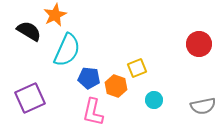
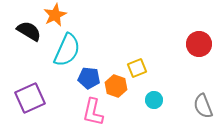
gray semicircle: rotated 80 degrees clockwise
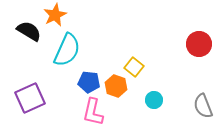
yellow square: moved 3 px left, 1 px up; rotated 30 degrees counterclockwise
blue pentagon: moved 4 px down
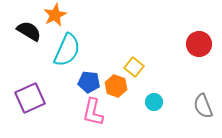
cyan circle: moved 2 px down
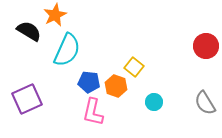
red circle: moved 7 px right, 2 px down
purple square: moved 3 px left, 1 px down
gray semicircle: moved 2 px right, 3 px up; rotated 10 degrees counterclockwise
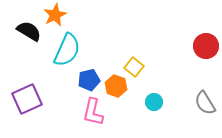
blue pentagon: moved 2 px up; rotated 20 degrees counterclockwise
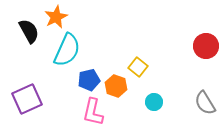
orange star: moved 1 px right, 2 px down
black semicircle: rotated 30 degrees clockwise
yellow square: moved 4 px right
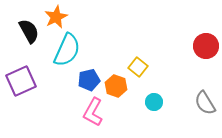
purple square: moved 6 px left, 18 px up
pink L-shape: rotated 16 degrees clockwise
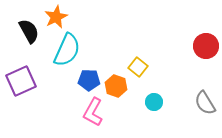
blue pentagon: rotated 15 degrees clockwise
